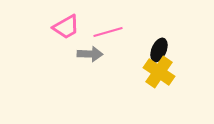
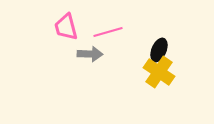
pink trapezoid: rotated 104 degrees clockwise
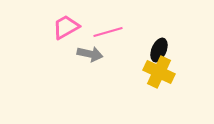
pink trapezoid: rotated 76 degrees clockwise
gray arrow: rotated 10 degrees clockwise
yellow cross: rotated 8 degrees counterclockwise
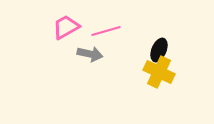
pink line: moved 2 px left, 1 px up
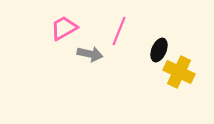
pink trapezoid: moved 2 px left, 1 px down
pink line: moved 13 px right; rotated 52 degrees counterclockwise
yellow cross: moved 20 px right
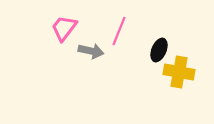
pink trapezoid: rotated 24 degrees counterclockwise
gray arrow: moved 1 px right, 3 px up
yellow cross: rotated 16 degrees counterclockwise
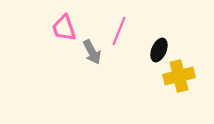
pink trapezoid: rotated 56 degrees counterclockwise
gray arrow: moved 1 px right, 1 px down; rotated 50 degrees clockwise
yellow cross: moved 4 px down; rotated 24 degrees counterclockwise
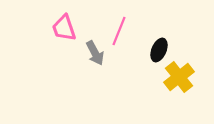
gray arrow: moved 3 px right, 1 px down
yellow cross: moved 1 px down; rotated 24 degrees counterclockwise
